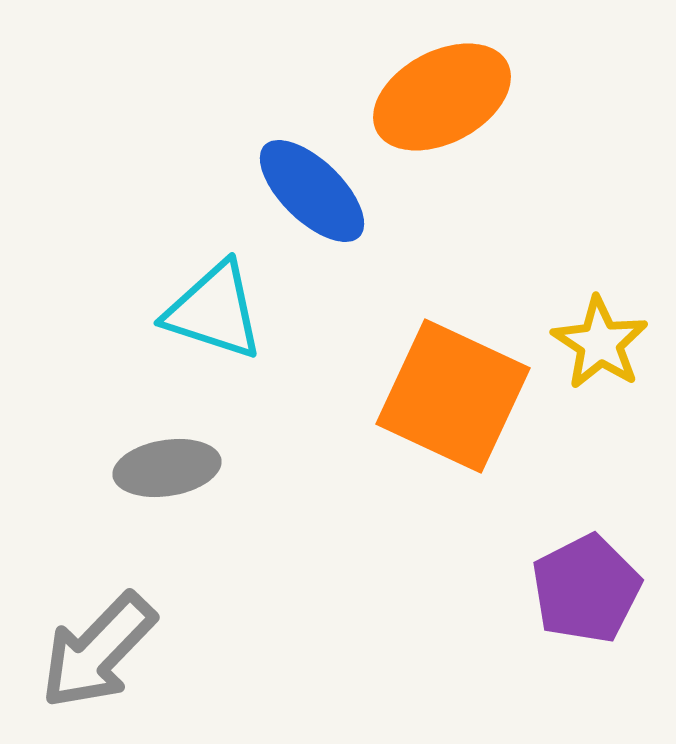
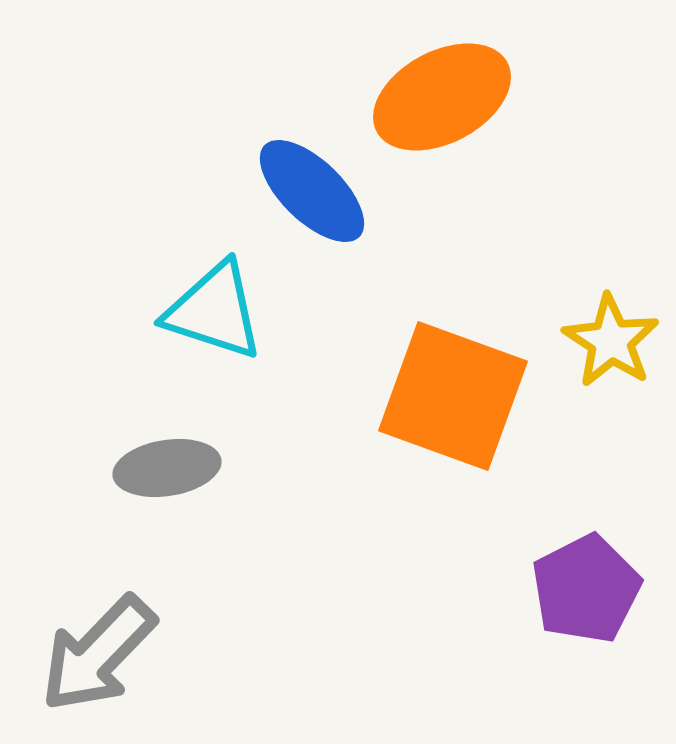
yellow star: moved 11 px right, 2 px up
orange square: rotated 5 degrees counterclockwise
gray arrow: moved 3 px down
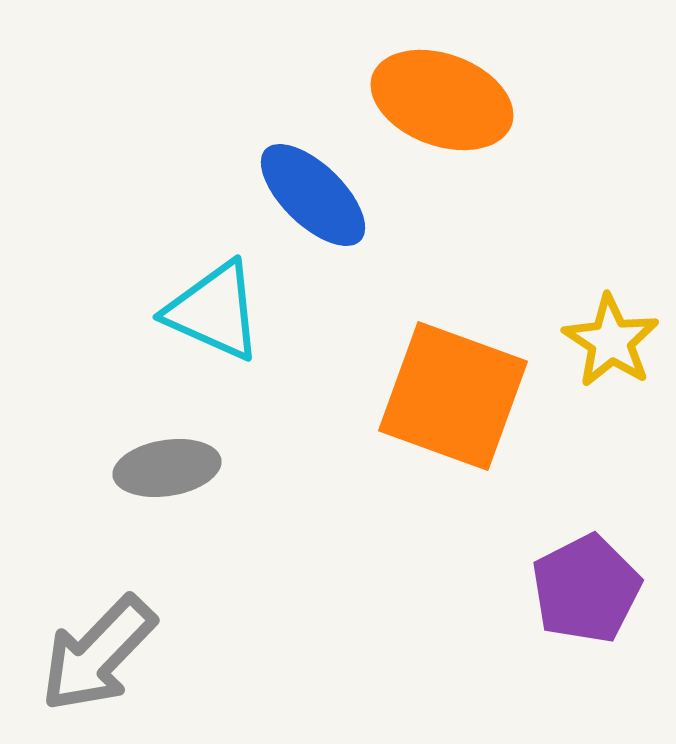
orange ellipse: moved 3 px down; rotated 48 degrees clockwise
blue ellipse: moved 1 px right, 4 px down
cyan triangle: rotated 6 degrees clockwise
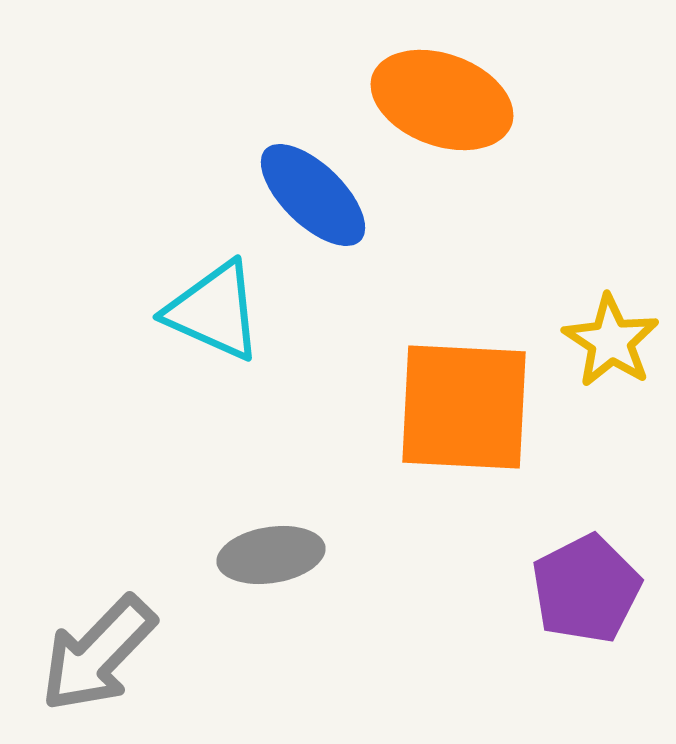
orange square: moved 11 px right, 11 px down; rotated 17 degrees counterclockwise
gray ellipse: moved 104 px right, 87 px down
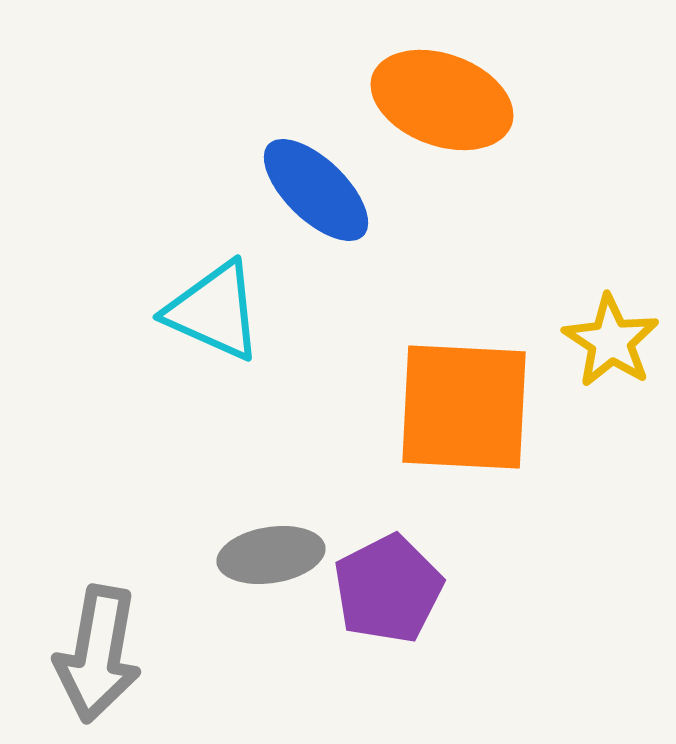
blue ellipse: moved 3 px right, 5 px up
purple pentagon: moved 198 px left
gray arrow: rotated 34 degrees counterclockwise
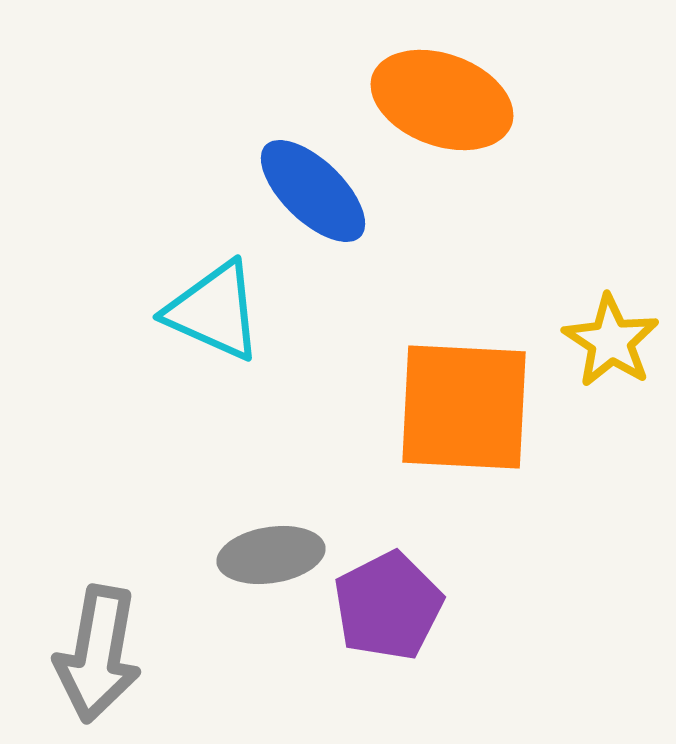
blue ellipse: moved 3 px left, 1 px down
purple pentagon: moved 17 px down
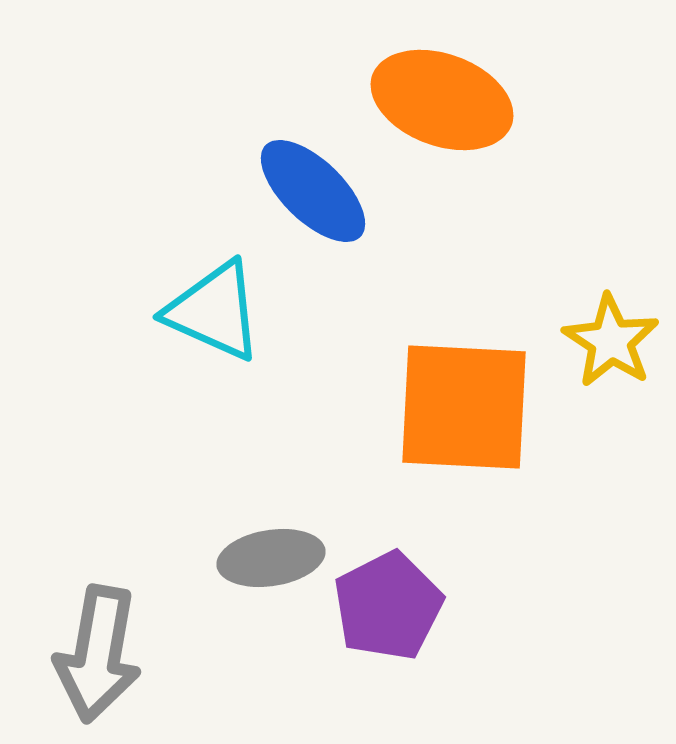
gray ellipse: moved 3 px down
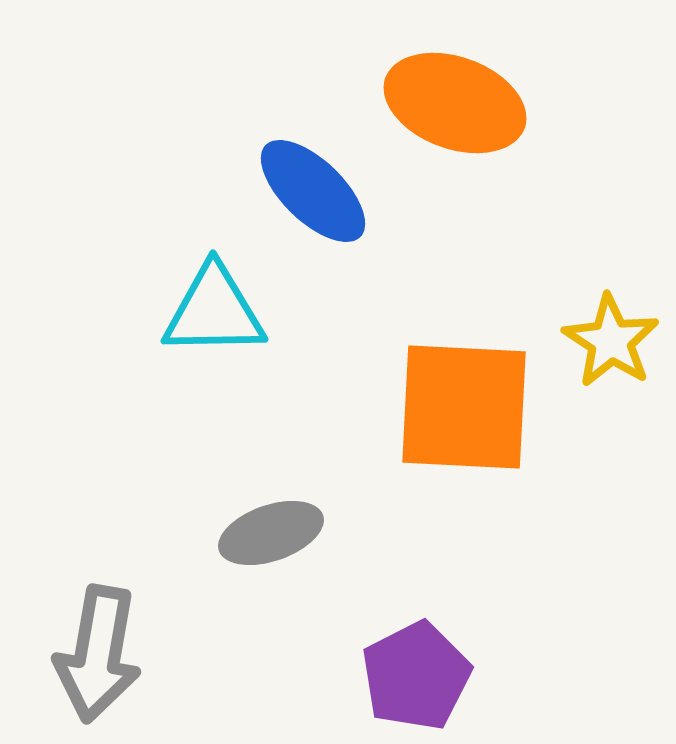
orange ellipse: moved 13 px right, 3 px down
cyan triangle: rotated 25 degrees counterclockwise
gray ellipse: moved 25 px up; rotated 10 degrees counterclockwise
purple pentagon: moved 28 px right, 70 px down
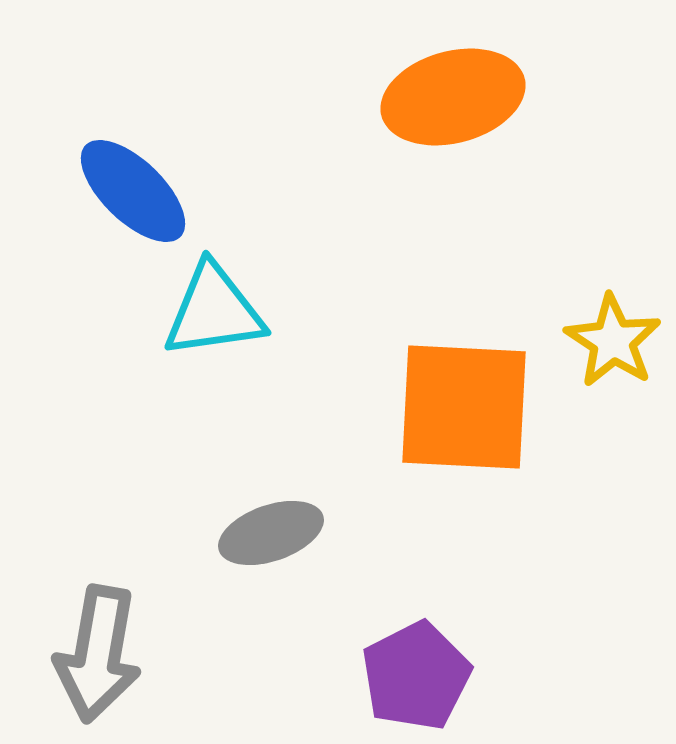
orange ellipse: moved 2 px left, 6 px up; rotated 35 degrees counterclockwise
blue ellipse: moved 180 px left
cyan triangle: rotated 7 degrees counterclockwise
yellow star: moved 2 px right
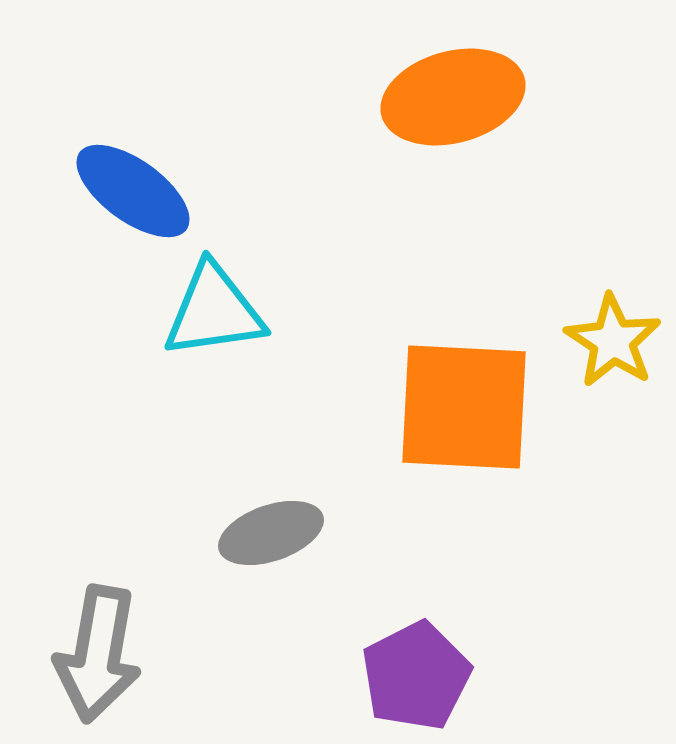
blue ellipse: rotated 8 degrees counterclockwise
